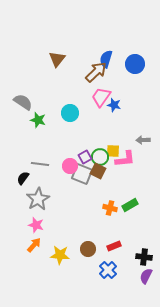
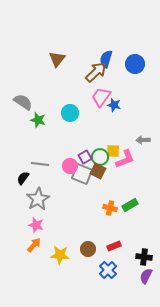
pink L-shape: rotated 15 degrees counterclockwise
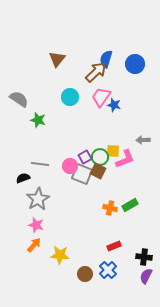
gray semicircle: moved 4 px left, 3 px up
cyan circle: moved 16 px up
black semicircle: rotated 32 degrees clockwise
brown circle: moved 3 px left, 25 px down
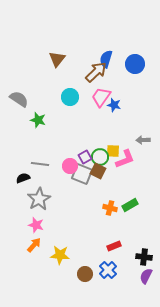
gray star: moved 1 px right
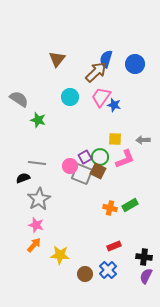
yellow square: moved 2 px right, 12 px up
gray line: moved 3 px left, 1 px up
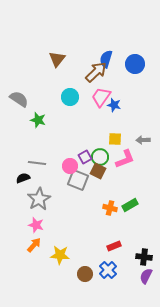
gray square: moved 4 px left, 6 px down
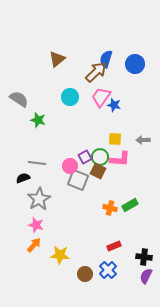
brown triangle: rotated 12 degrees clockwise
pink L-shape: moved 5 px left; rotated 25 degrees clockwise
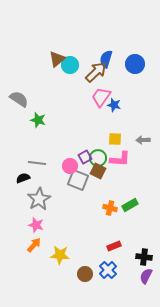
cyan circle: moved 32 px up
green circle: moved 2 px left, 1 px down
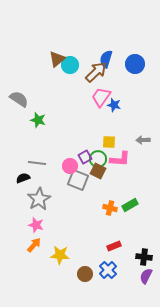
yellow square: moved 6 px left, 3 px down
green circle: moved 1 px down
